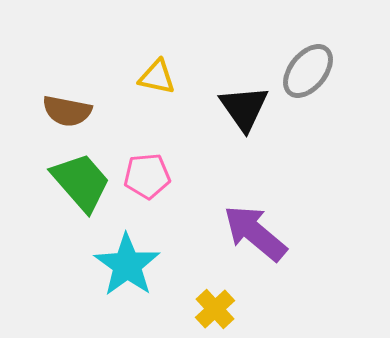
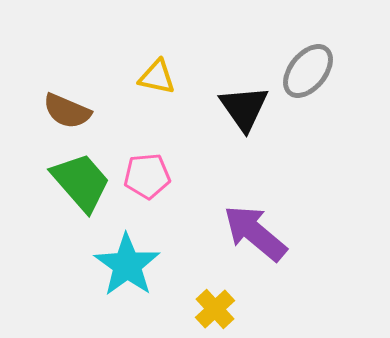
brown semicircle: rotated 12 degrees clockwise
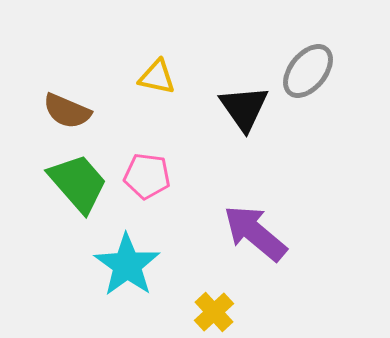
pink pentagon: rotated 12 degrees clockwise
green trapezoid: moved 3 px left, 1 px down
yellow cross: moved 1 px left, 3 px down
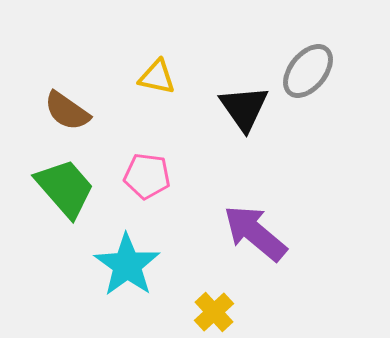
brown semicircle: rotated 12 degrees clockwise
green trapezoid: moved 13 px left, 5 px down
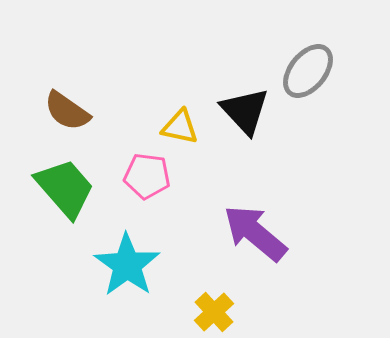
yellow triangle: moved 23 px right, 50 px down
black triangle: moved 1 px right, 3 px down; rotated 8 degrees counterclockwise
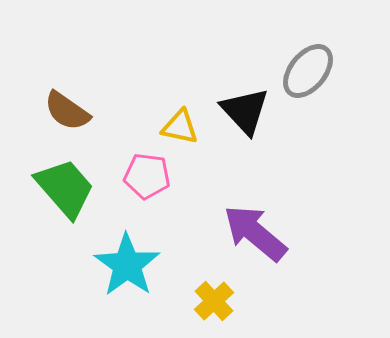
yellow cross: moved 11 px up
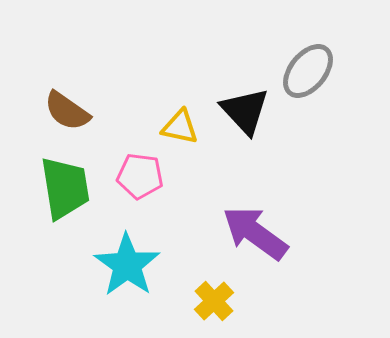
pink pentagon: moved 7 px left
green trapezoid: rotated 32 degrees clockwise
purple arrow: rotated 4 degrees counterclockwise
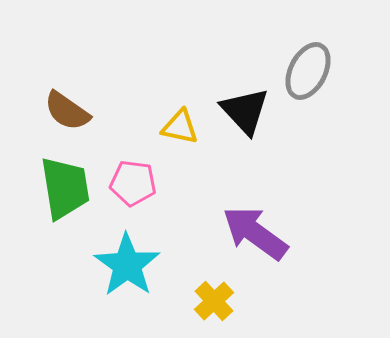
gray ellipse: rotated 12 degrees counterclockwise
pink pentagon: moved 7 px left, 7 px down
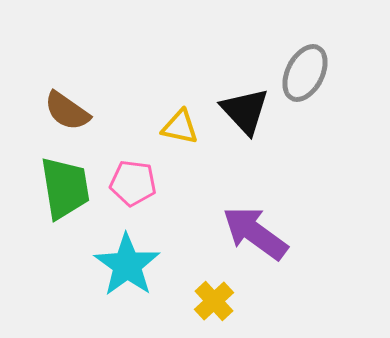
gray ellipse: moved 3 px left, 2 px down
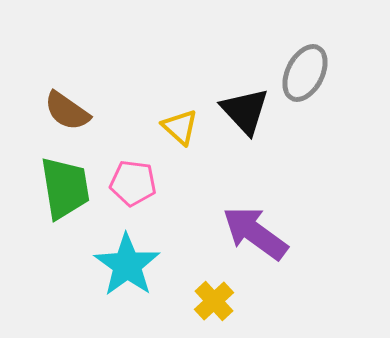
yellow triangle: rotated 30 degrees clockwise
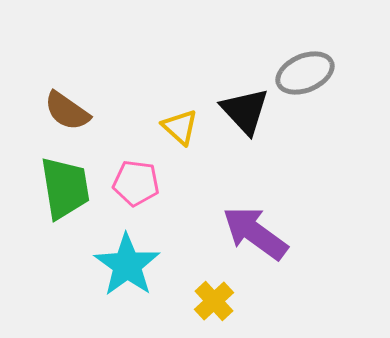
gray ellipse: rotated 40 degrees clockwise
pink pentagon: moved 3 px right
